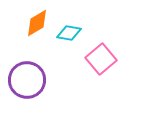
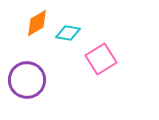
cyan diamond: moved 1 px left
pink square: rotated 8 degrees clockwise
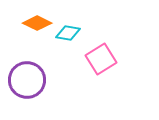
orange diamond: rotated 56 degrees clockwise
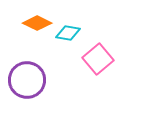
pink square: moved 3 px left; rotated 8 degrees counterclockwise
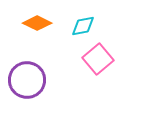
cyan diamond: moved 15 px right, 7 px up; rotated 20 degrees counterclockwise
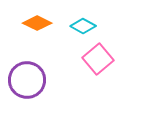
cyan diamond: rotated 40 degrees clockwise
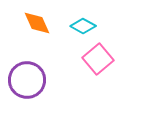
orange diamond: rotated 40 degrees clockwise
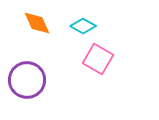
pink square: rotated 20 degrees counterclockwise
